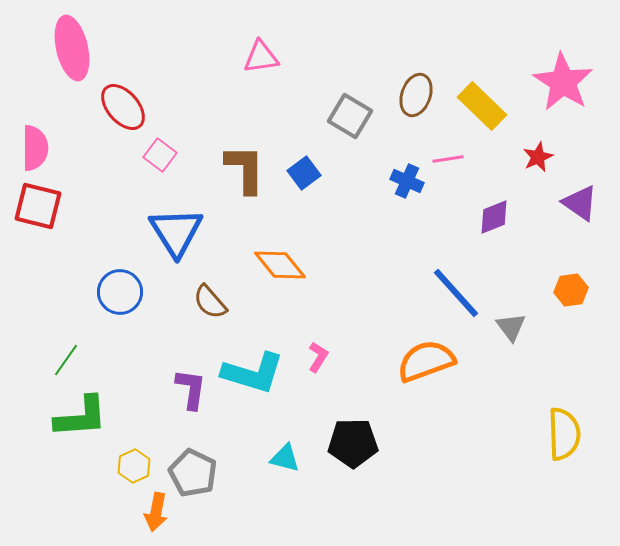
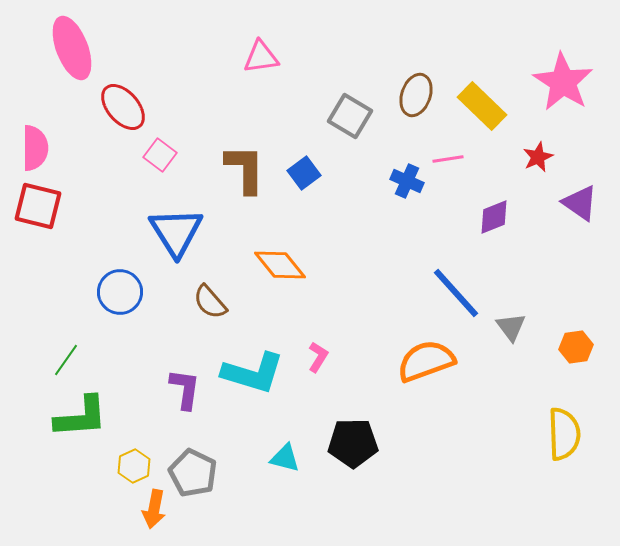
pink ellipse: rotated 8 degrees counterclockwise
orange hexagon: moved 5 px right, 57 px down
purple L-shape: moved 6 px left
orange arrow: moved 2 px left, 3 px up
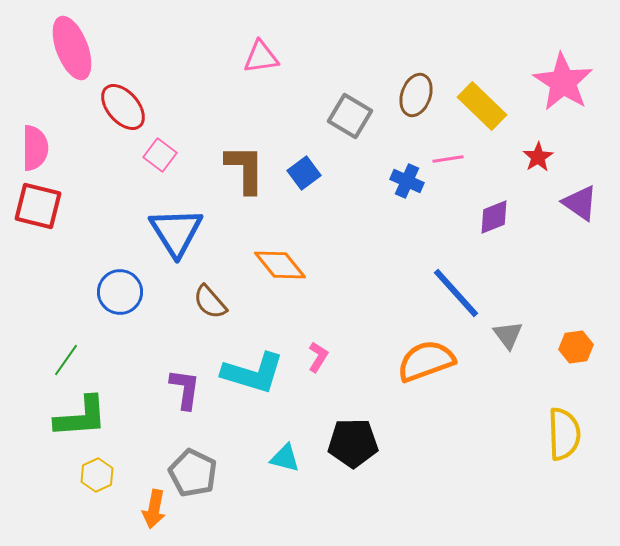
red star: rotated 8 degrees counterclockwise
gray triangle: moved 3 px left, 8 px down
yellow hexagon: moved 37 px left, 9 px down
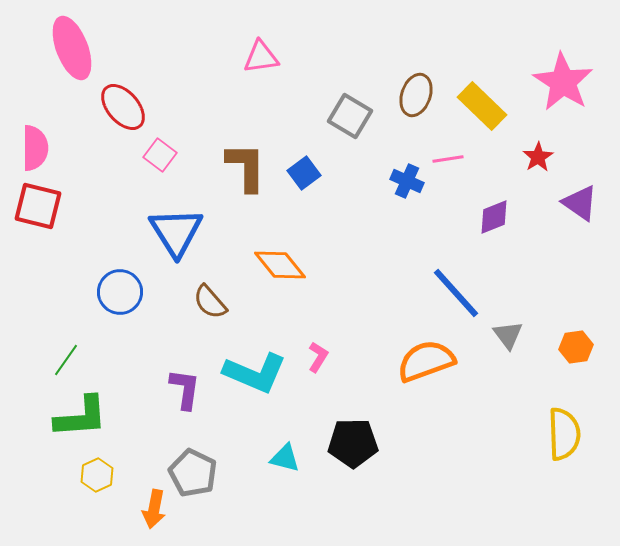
brown L-shape: moved 1 px right, 2 px up
cyan L-shape: moved 2 px right; rotated 6 degrees clockwise
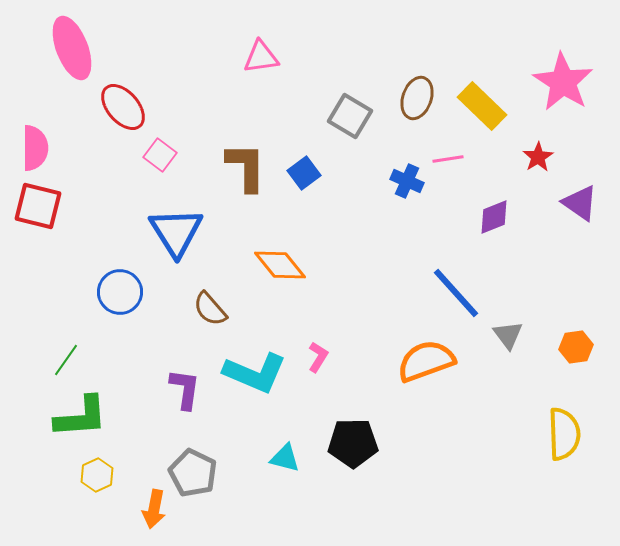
brown ellipse: moved 1 px right, 3 px down
brown semicircle: moved 7 px down
